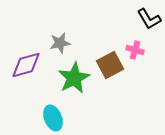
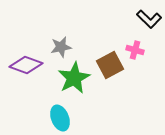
black L-shape: rotated 15 degrees counterclockwise
gray star: moved 1 px right, 4 px down
purple diamond: rotated 36 degrees clockwise
cyan ellipse: moved 7 px right
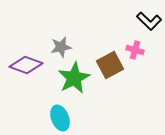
black L-shape: moved 2 px down
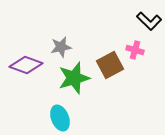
green star: rotated 12 degrees clockwise
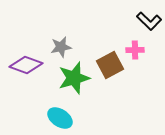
pink cross: rotated 18 degrees counterclockwise
cyan ellipse: rotated 35 degrees counterclockwise
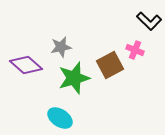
pink cross: rotated 24 degrees clockwise
purple diamond: rotated 20 degrees clockwise
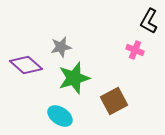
black L-shape: rotated 75 degrees clockwise
brown square: moved 4 px right, 36 px down
cyan ellipse: moved 2 px up
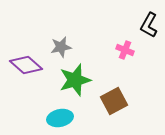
black L-shape: moved 4 px down
pink cross: moved 10 px left
green star: moved 1 px right, 2 px down
cyan ellipse: moved 2 px down; rotated 45 degrees counterclockwise
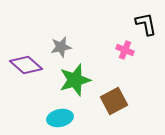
black L-shape: moved 3 px left, 1 px up; rotated 140 degrees clockwise
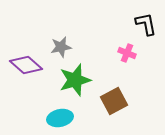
pink cross: moved 2 px right, 3 px down
